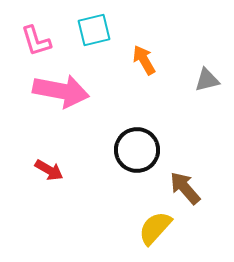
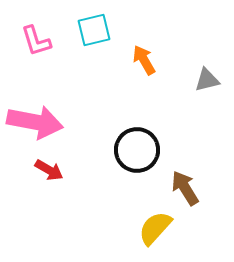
pink arrow: moved 26 px left, 31 px down
brown arrow: rotated 9 degrees clockwise
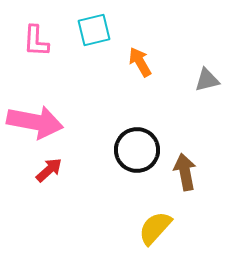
pink L-shape: rotated 20 degrees clockwise
orange arrow: moved 4 px left, 2 px down
red arrow: rotated 72 degrees counterclockwise
brown arrow: moved 16 px up; rotated 21 degrees clockwise
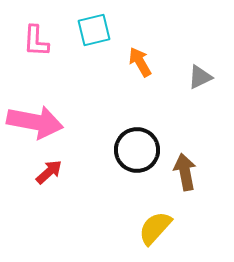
gray triangle: moved 7 px left, 3 px up; rotated 12 degrees counterclockwise
red arrow: moved 2 px down
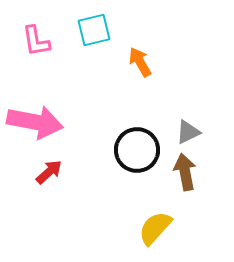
pink L-shape: rotated 12 degrees counterclockwise
gray triangle: moved 12 px left, 55 px down
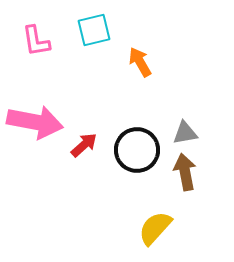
gray triangle: moved 3 px left, 1 px down; rotated 16 degrees clockwise
red arrow: moved 35 px right, 27 px up
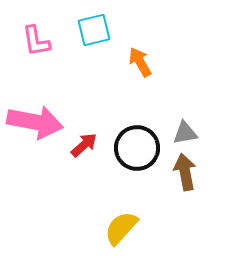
black circle: moved 2 px up
yellow semicircle: moved 34 px left
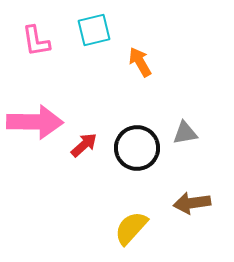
pink arrow: rotated 10 degrees counterclockwise
brown arrow: moved 7 px right, 31 px down; rotated 87 degrees counterclockwise
yellow semicircle: moved 10 px right
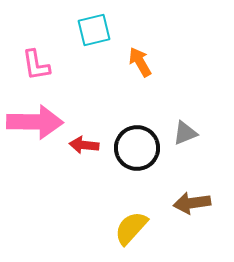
pink L-shape: moved 24 px down
gray triangle: rotated 12 degrees counterclockwise
red arrow: rotated 132 degrees counterclockwise
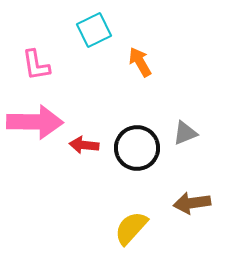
cyan square: rotated 12 degrees counterclockwise
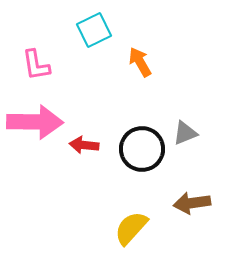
black circle: moved 5 px right, 1 px down
